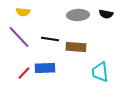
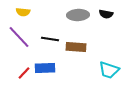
cyan trapezoid: moved 9 px right, 2 px up; rotated 65 degrees counterclockwise
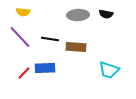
purple line: moved 1 px right
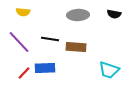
black semicircle: moved 8 px right
purple line: moved 1 px left, 5 px down
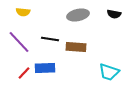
gray ellipse: rotated 10 degrees counterclockwise
cyan trapezoid: moved 2 px down
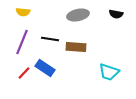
black semicircle: moved 2 px right
purple line: moved 3 px right; rotated 65 degrees clockwise
blue rectangle: rotated 36 degrees clockwise
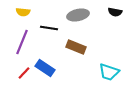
black semicircle: moved 1 px left, 2 px up
black line: moved 1 px left, 11 px up
brown rectangle: rotated 18 degrees clockwise
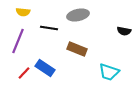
black semicircle: moved 9 px right, 19 px down
purple line: moved 4 px left, 1 px up
brown rectangle: moved 1 px right, 2 px down
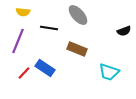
gray ellipse: rotated 60 degrees clockwise
black semicircle: rotated 32 degrees counterclockwise
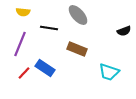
purple line: moved 2 px right, 3 px down
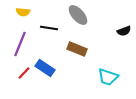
cyan trapezoid: moved 1 px left, 5 px down
